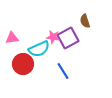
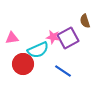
cyan semicircle: moved 1 px left, 1 px down
blue line: rotated 24 degrees counterclockwise
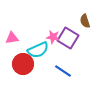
purple square: rotated 30 degrees counterclockwise
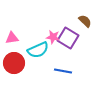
brown semicircle: rotated 152 degrees clockwise
red circle: moved 9 px left, 1 px up
blue line: rotated 24 degrees counterclockwise
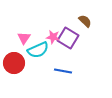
pink triangle: moved 12 px right; rotated 48 degrees counterclockwise
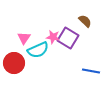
blue line: moved 28 px right
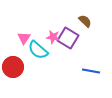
cyan semicircle: rotated 65 degrees clockwise
red circle: moved 1 px left, 4 px down
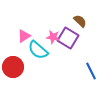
brown semicircle: moved 5 px left
pink triangle: moved 2 px up; rotated 24 degrees clockwise
blue line: rotated 54 degrees clockwise
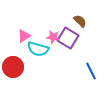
cyan semicircle: moved 1 px up; rotated 25 degrees counterclockwise
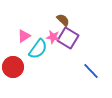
brown semicircle: moved 17 px left, 1 px up
cyan semicircle: rotated 70 degrees counterclockwise
blue line: rotated 18 degrees counterclockwise
